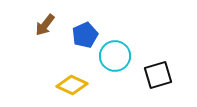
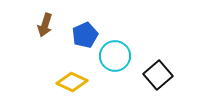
brown arrow: rotated 20 degrees counterclockwise
black square: rotated 24 degrees counterclockwise
yellow diamond: moved 3 px up
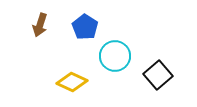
brown arrow: moved 5 px left
blue pentagon: moved 8 px up; rotated 15 degrees counterclockwise
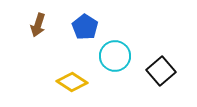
brown arrow: moved 2 px left
black square: moved 3 px right, 4 px up
yellow diamond: rotated 8 degrees clockwise
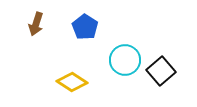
brown arrow: moved 2 px left, 1 px up
cyan circle: moved 10 px right, 4 px down
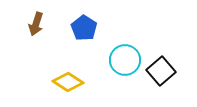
blue pentagon: moved 1 px left, 1 px down
yellow diamond: moved 4 px left
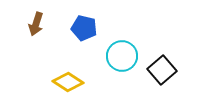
blue pentagon: rotated 20 degrees counterclockwise
cyan circle: moved 3 px left, 4 px up
black square: moved 1 px right, 1 px up
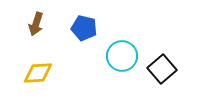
black square: moved 1 px up
yellow diamond: moved 30 px left, 9 px up; rotated 36 degrees counterclockwise
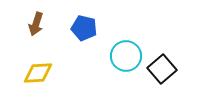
cyan circle: moved 4 px right
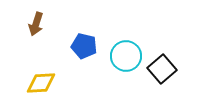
blue pentagon: moved 18 px down
yellow diamond: moved 3 px right, 10 px down
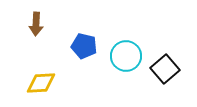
brown arrow: rotated 15 degrees counterclockwise
black square: moved 3 px right
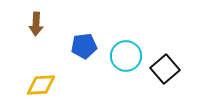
blue pentagon: rotated 20 degrees counterclockwise
yellow diamond: moved 2 px down
